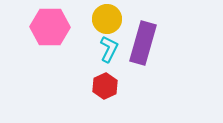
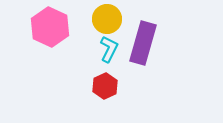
pink hexagon: rotated 24 degrees clockwise
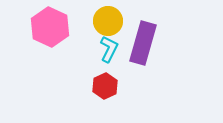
yellow circle: moved 1 px right, 2 px down
